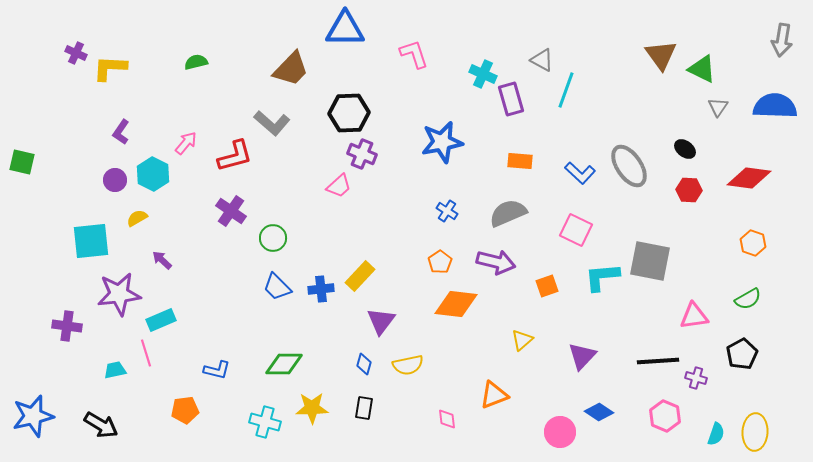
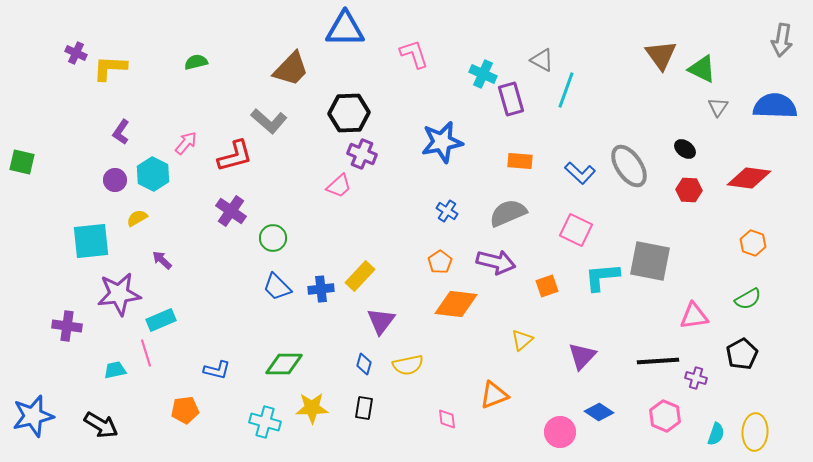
gray L-shape at (272, 123): moved 3 px left, 2 px up
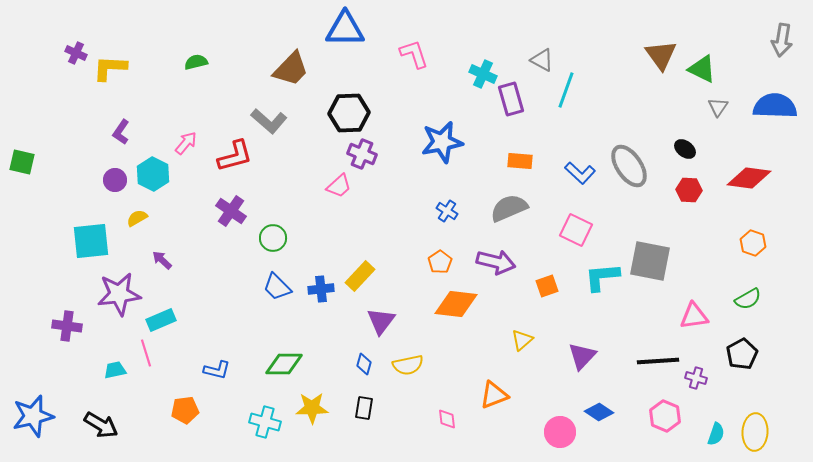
gray semicircle at (508, 213): moved 1 px right, 5 px up
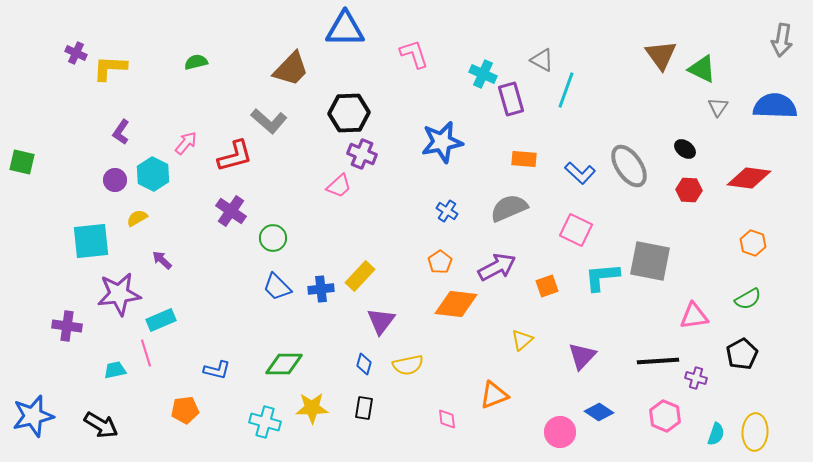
orange rectangle at (520, 161): moved 4 px right, 2 px up
purple arrow at (496, 262): moved 1 px right, 5 px down; rotated 42 degrees counterclockwise
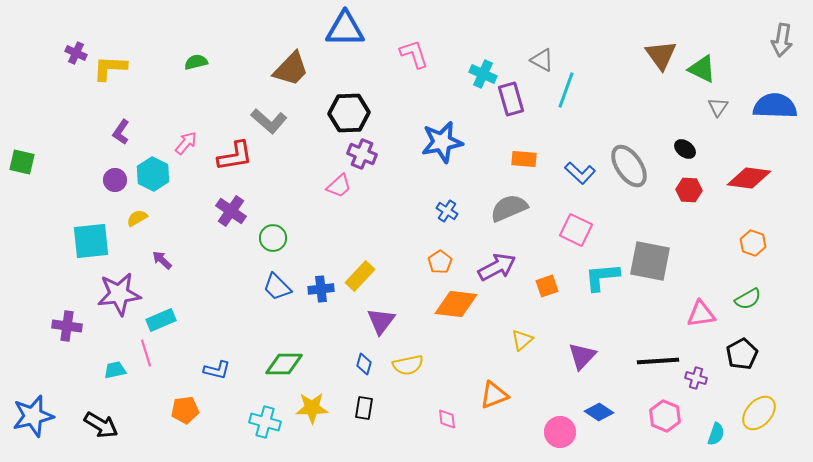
red L-shape at (235, 156): rotated 6 degrees clockwise
pink triangle at (694, 316): moved 7 px right, 2 px up
yellow ellipse at (755, 432): moved 4 px right, 19 px up; rotated 39 degrees clockwise
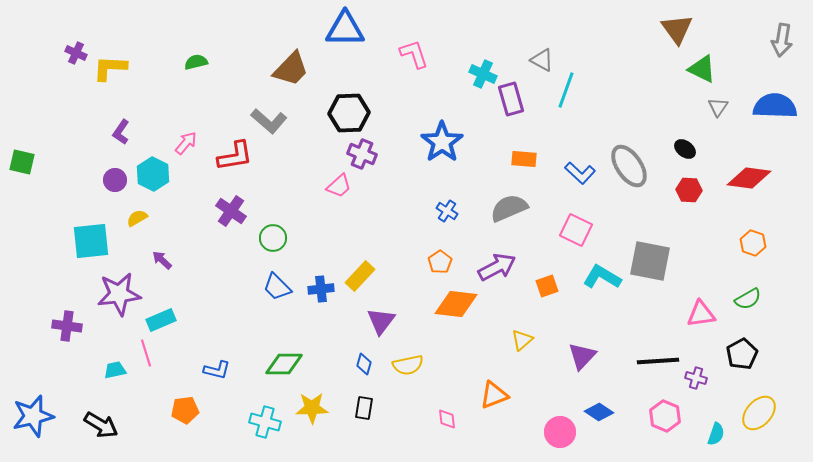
brown triangle at (661, 55): moved 16 px right, 26 px up
blue star at (442, 142): rotated 24 degrees counterclockwise
cyan L-shape at (602, 277): rotated 36 degrees clockwise
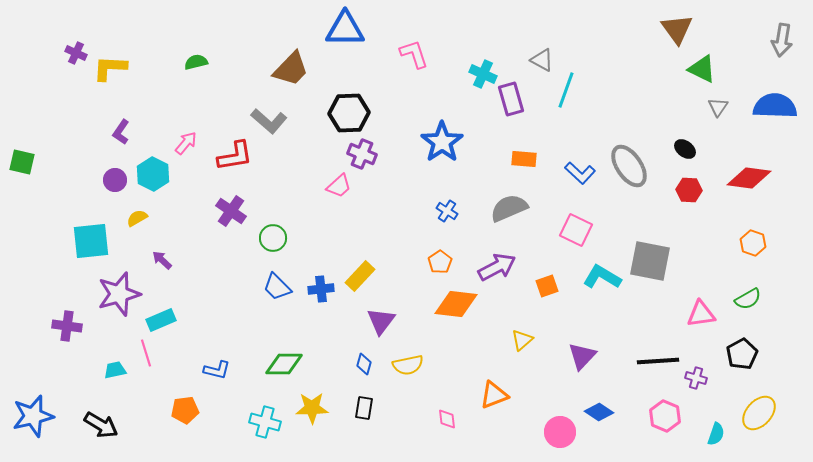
purple star at (119, 294): rotated 9 degrees counterclockwise
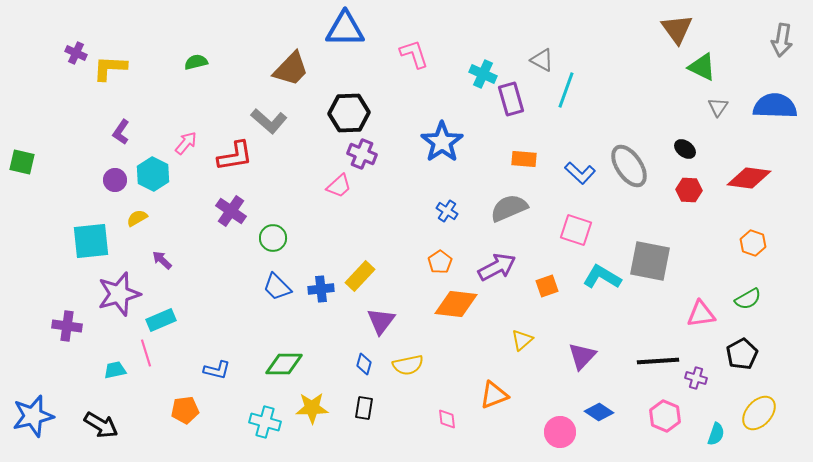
green triangle at (702, 69): moved 2 px up
pink square at (576, 230): rotated 8 degrees counterclockwise
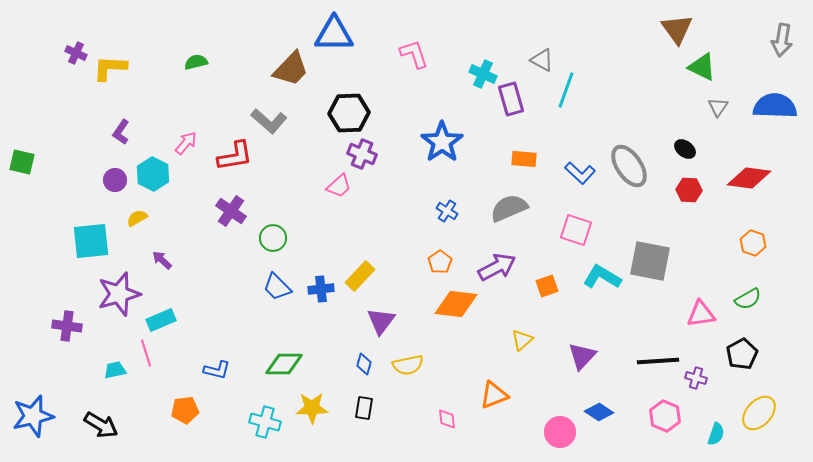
blue triangle at (345, 29): moved 11 px left, 5 px down
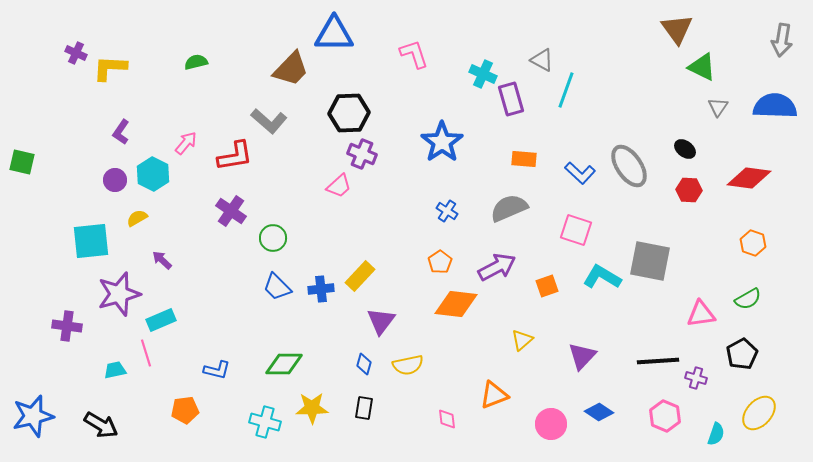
pink circle at (560, 432): moved 9 px left, 8 px up
